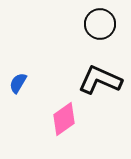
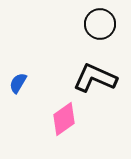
black L-shape: moved 5 px left, 2 px up
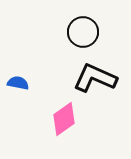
black circle: moved 17 px left, 8 px down
blue semicircle: rotated 70 degrees clockwise
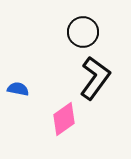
black L-shape: rotated 102 degrees clockwise
blue semicircle: moved 6 px down
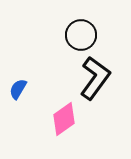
black circle: moved 2 px left, 3 px down
blue semicircle: rotated 70 degrees counterclockwise
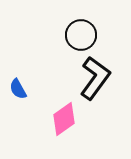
blue semicircle: rotated 60 degrees counterclockwise
